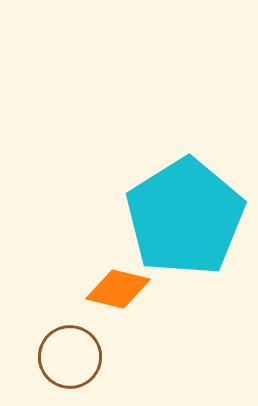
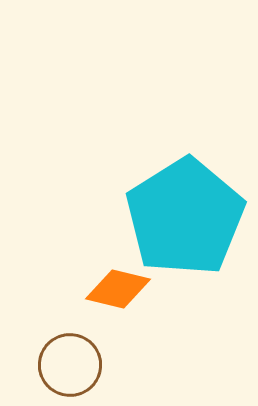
brown circle: moved 8 px down
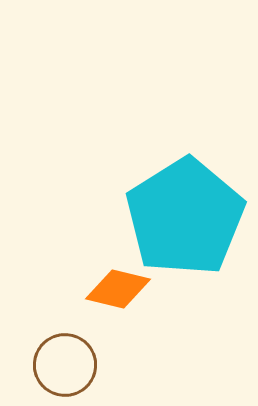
brown circle: moved 5 px left
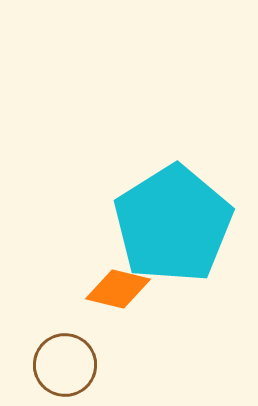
cyan pentagon: moved 12 px left, 7 px down
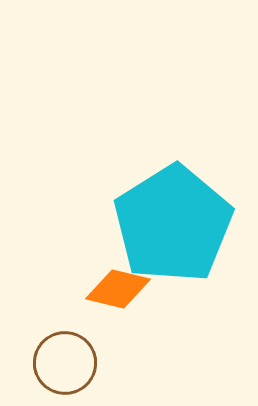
brown circle: moved 2 px up
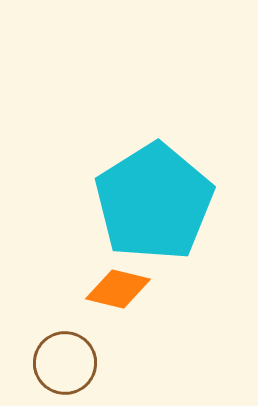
cyan pentagon: moved 19 px left, 22 px up
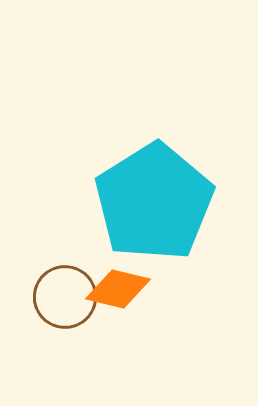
brown circle: moved 66 px up
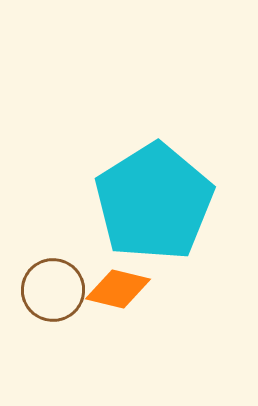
brown circle: moved 12 px left, 7 px up
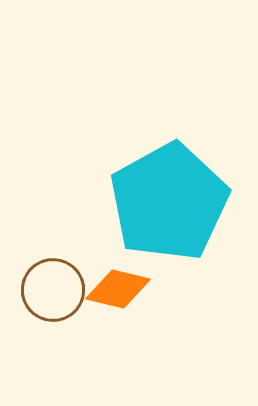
cyan pentagon: moved 15 px right; rotated 3 degrees clockwise
